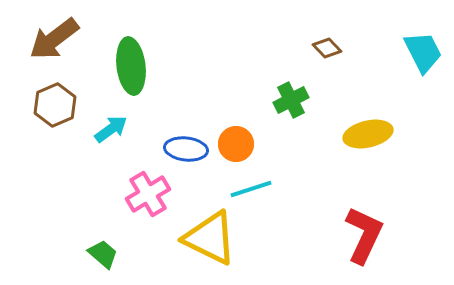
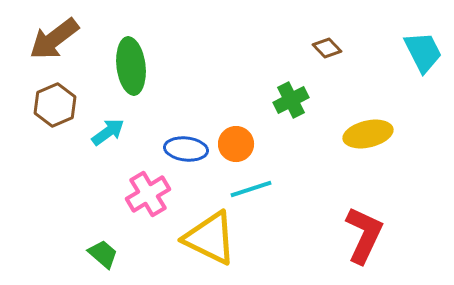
cyan arrow: moved 3 px left, 3 px down
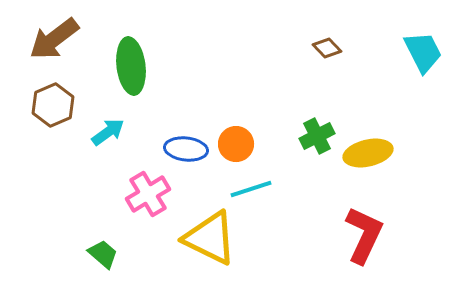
green cross: moved 26 px right, 36 px down
brown hexagon: moved 2 px left
yellow ellipse: moved 19 px down
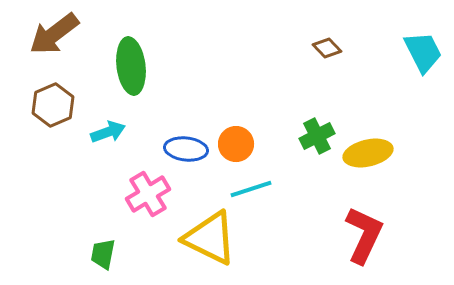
brown arrow: moved 5 px up
cyan arrow: rotated 16 degrees clockwise
green trapezoid: rotated 120 degrees counterclockwise
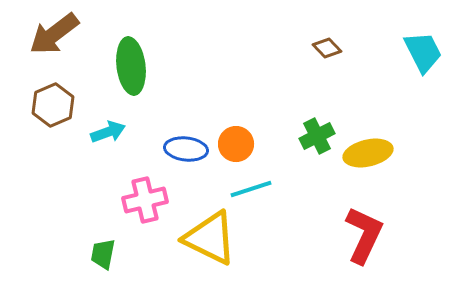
pink cross: moved 3 px left, 6 px down; rotated 18 degrees clockwise
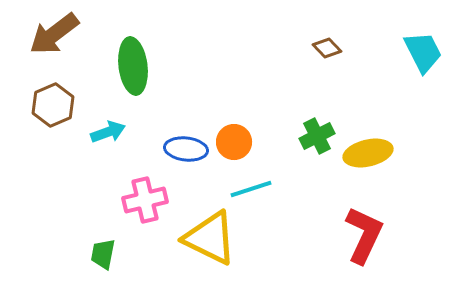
green ellipse: moved 2 px right
orange circle: moved 2 px left, 2 px up
